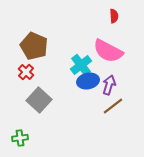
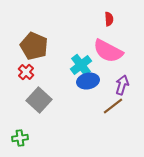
red semicircle: moved 5 px left, 3 px down
purple arrow: moved 13 px right
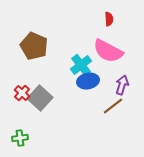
red cross: moved 4 px left, 21 px down
gray square: moved 1 px right, 2 px up
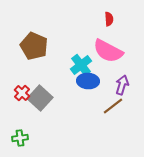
blue ellipse: rotated 15 degrees clockwise
